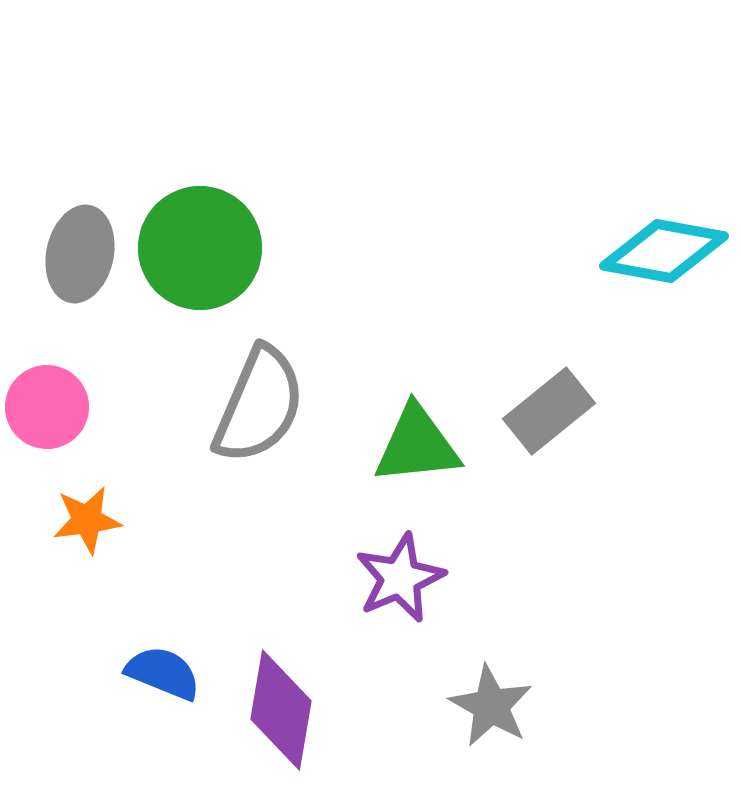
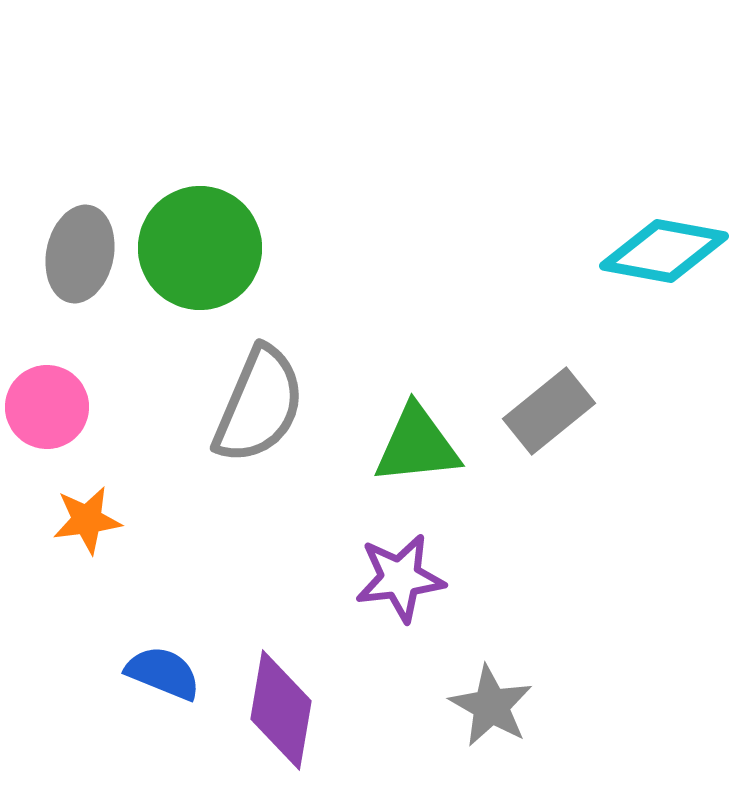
purple star: rotated 16 degrees clockwise
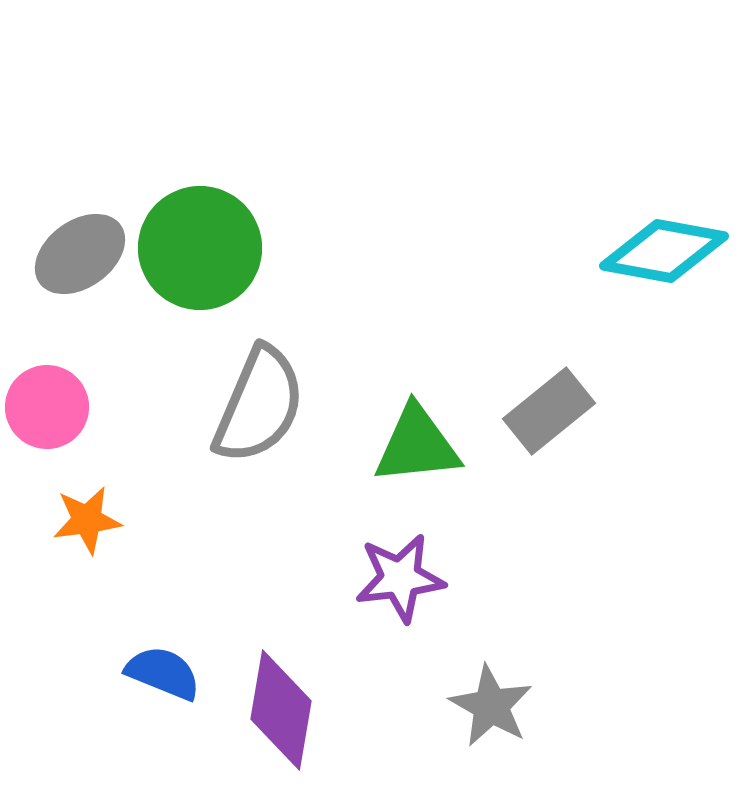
gray ellipse: rotated 42 degrees clockwise
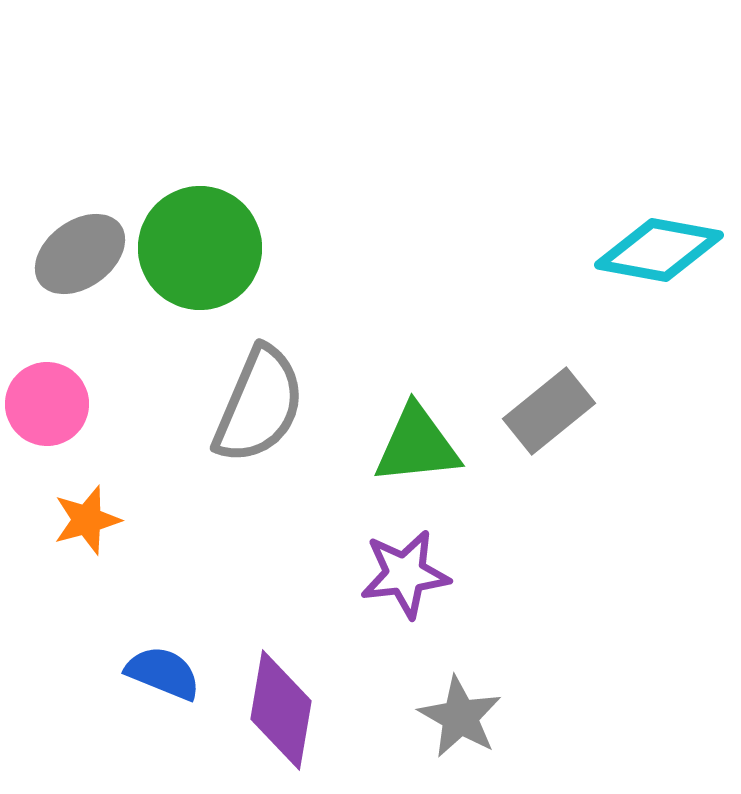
cyan diamond: moved 5 px left, 1 px up
pink circle: moved 3 px up
orange star: rotated 8 degrees counterclockwise
purple star: moved 5 px right, 4 px up
gray star: moved 31 px left, 11 px down
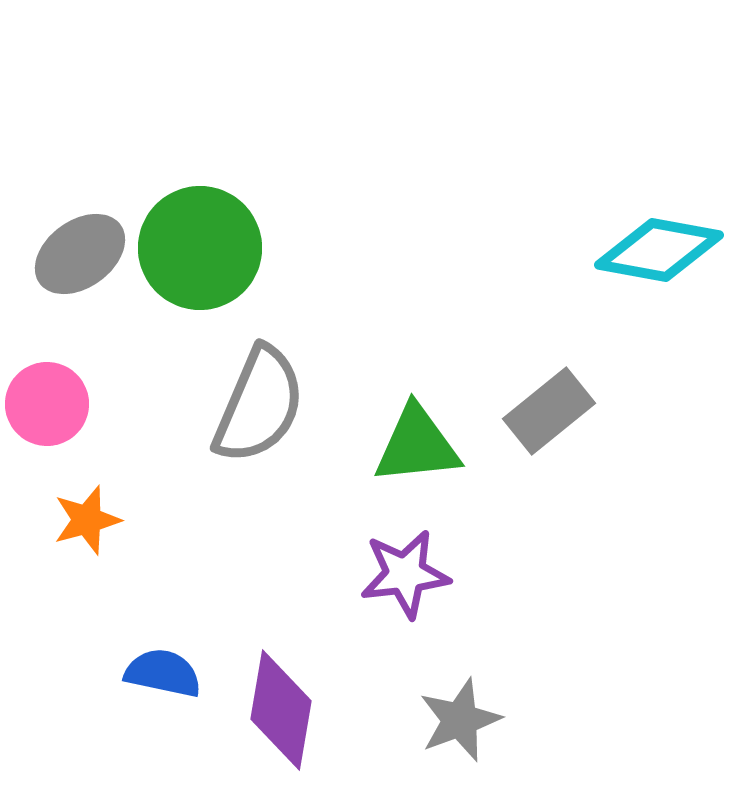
blue semicircle: rotated 10 degrees counterclockwise
gray star: moved 3 px down; rotated 22 degrees clockwise
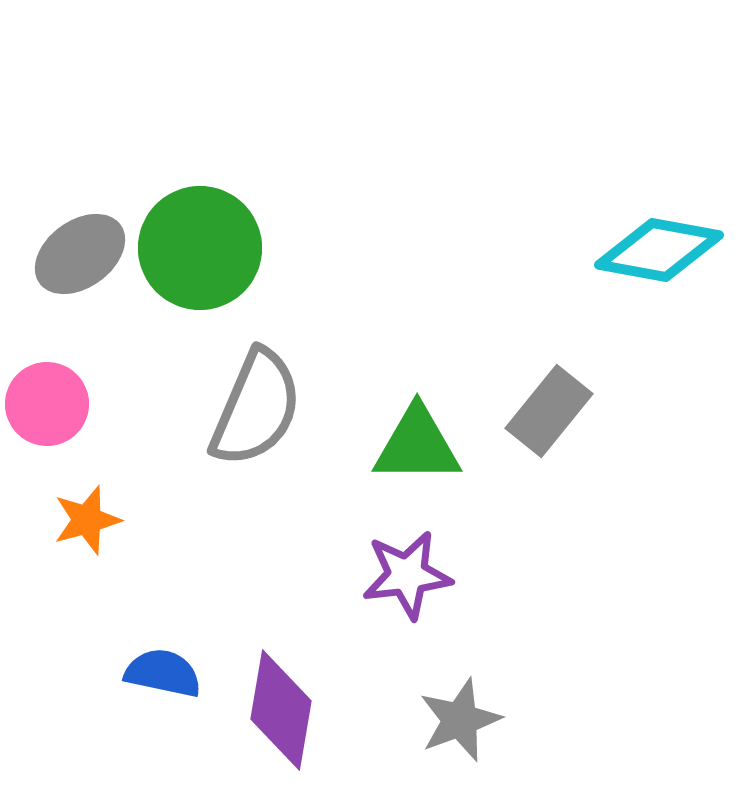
gray semicircle: moved 3 px left, 3 px down
gray rectangle: rotated 12 degrees counterclockwise
green triangle: rotated 6 degrees clockwise
purple star: moved 2 px right, 1 px down
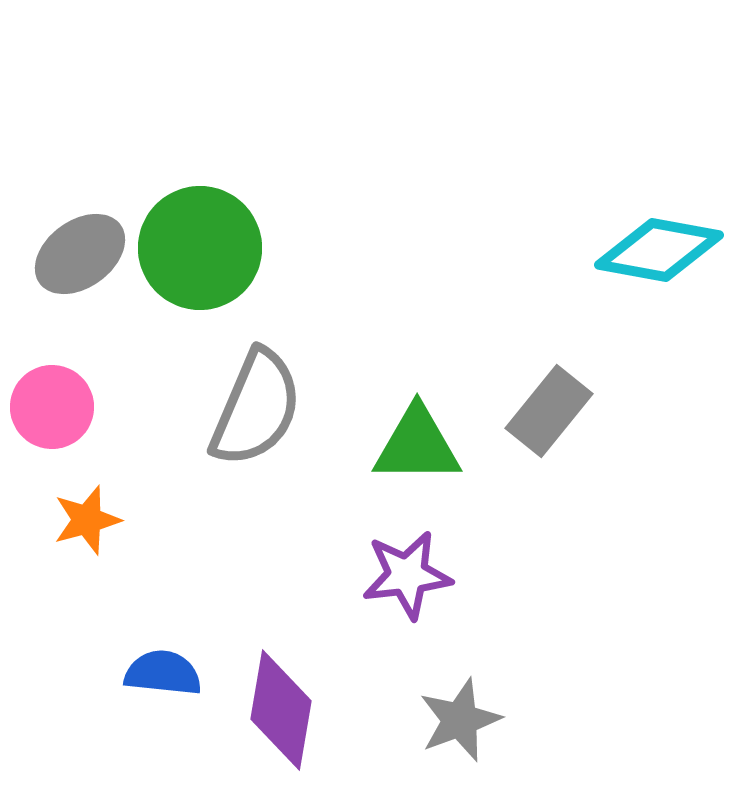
pink circle: moved 5 px right, 3 px down
blue semicircle: rotated 6 degrees counterclockwise
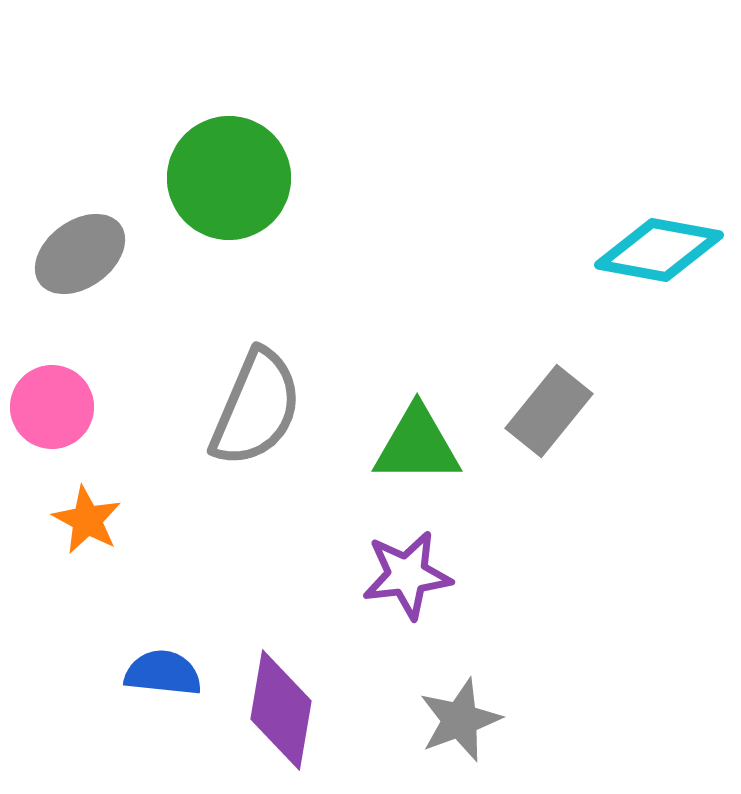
green circle: moved 29 px right, 70 px up
orange star: rotated 28 degrees counterclockwise
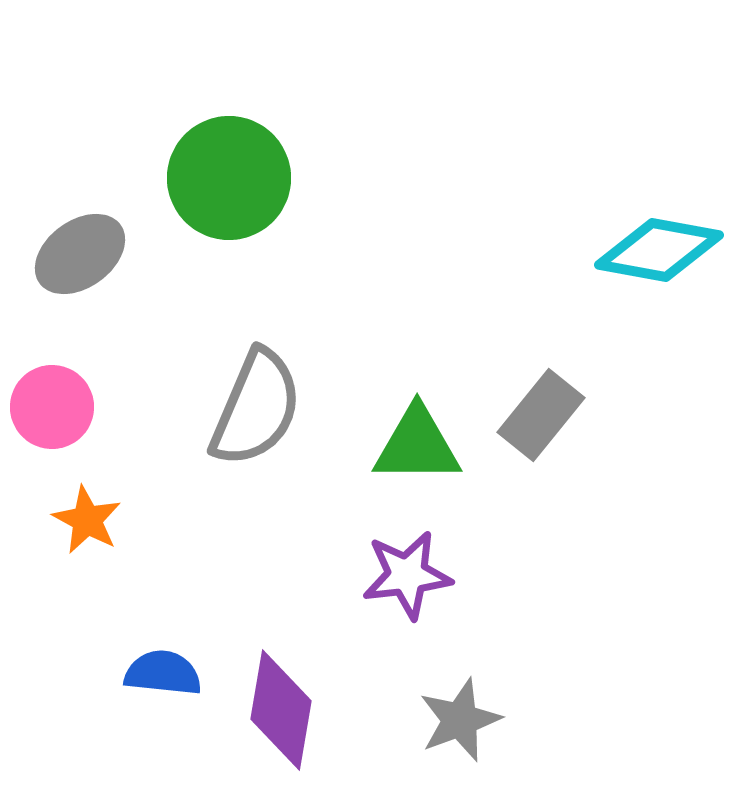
gray rectangle: moved 8 px left, 4 px down
